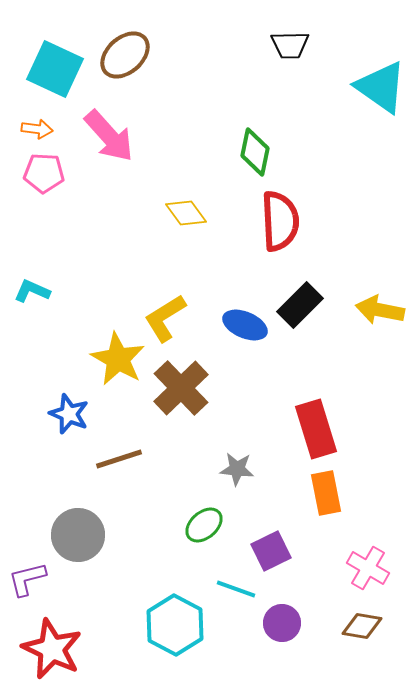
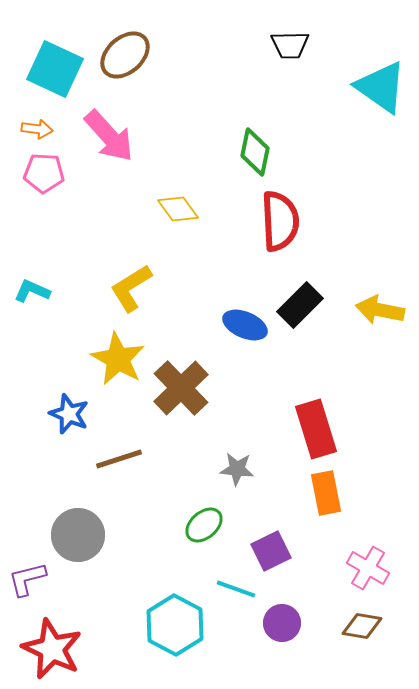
yellow diamond: moved 8 px left, 4 px up
yellow L-shape: moved 34 px left, 30 px up
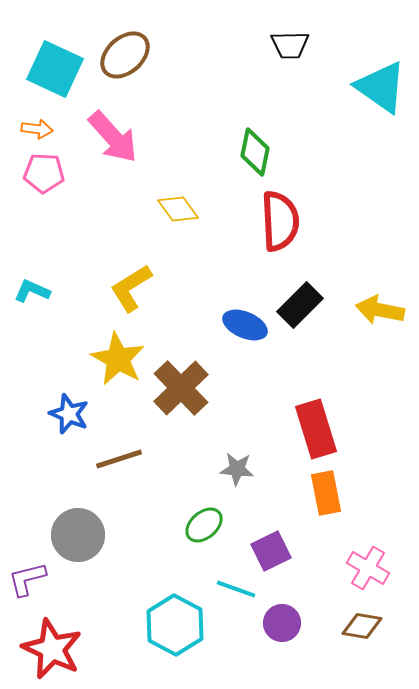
pink arrow: moved 4 px right, 1 px down
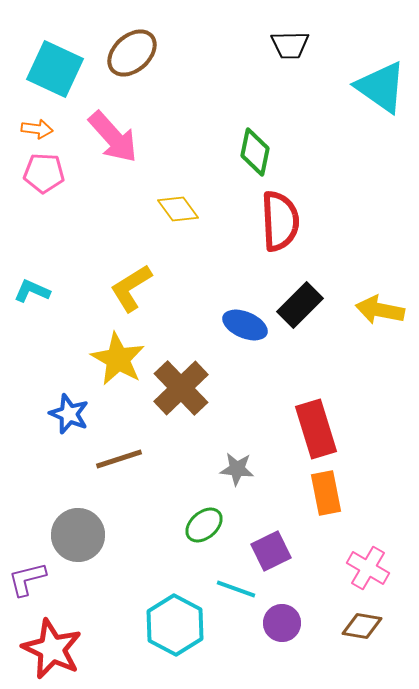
brown ellipse: moved 7 px right, 2 px up
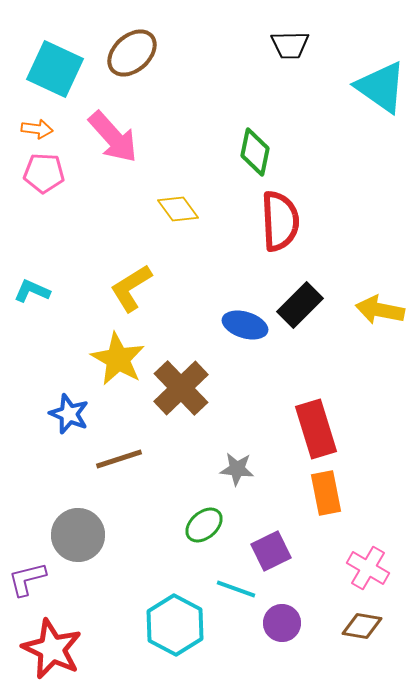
blue ellipse: rotated 6 degrees counterclockwise
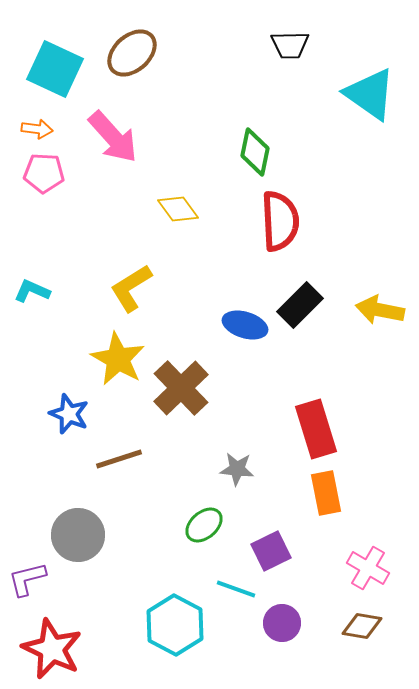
cyan triangle: moved 11 px left, 7 px down
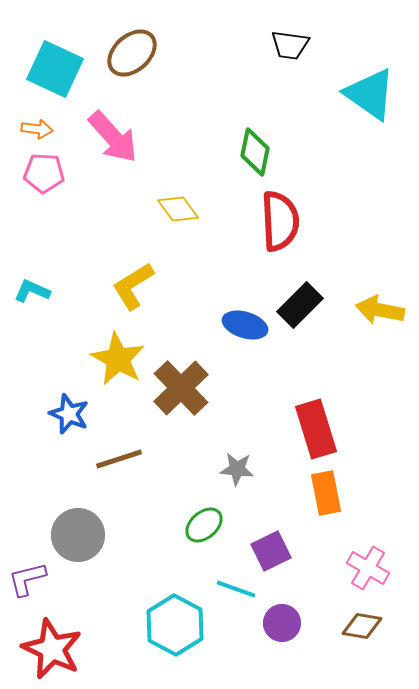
black trapezoid: rotated 9 degrees clockwise
yellow L-shape: moved 2 px right, 2 px up
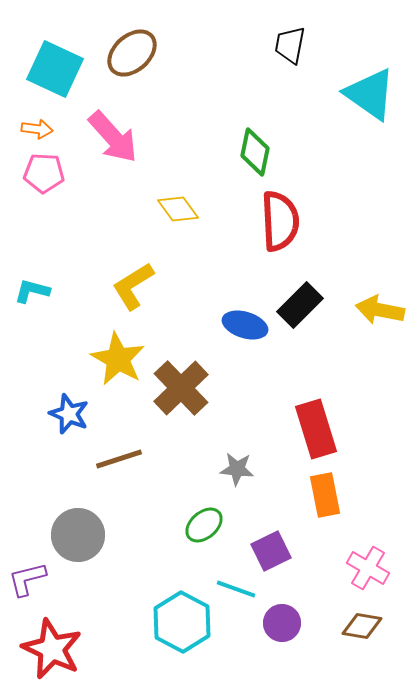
black trapezoid: rotated 93 degrees clockwise
cyan L-shape: rotated 9 degrees counterclockwise
orange rectangle: moved 1 px left, 2 px down
cyan hexagon: moved 7 px right, 3 px up
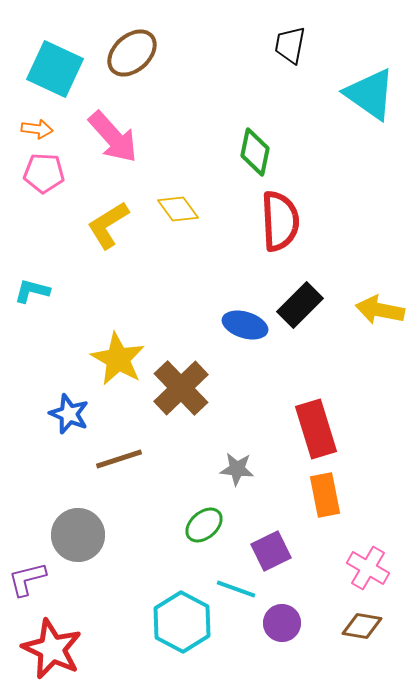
yellow L-shape: moved 25 px left, 61 px up
